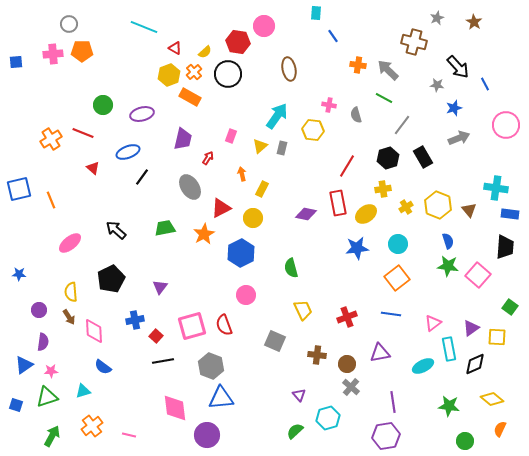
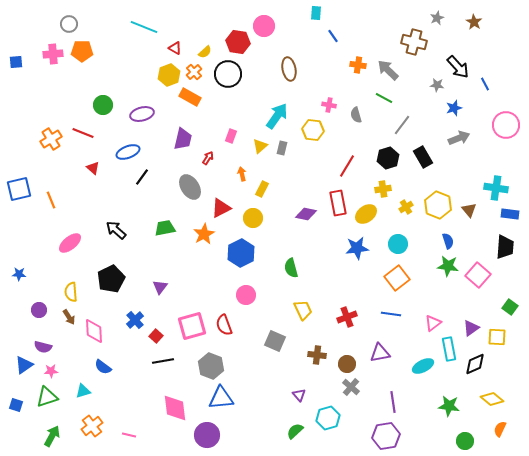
blue cross at (135, 320): rotated 30 degrees counterclockwise
purple semicircle at (43, 342): moved 5 px down; rotated 96 degrees clockwise
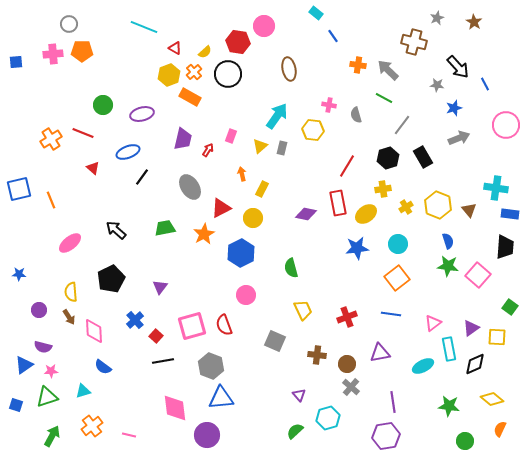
cyan rectangle at (316, 13): rotated 56 degrees counterclockwise
red arrow at (208, 158): moved 8 px up
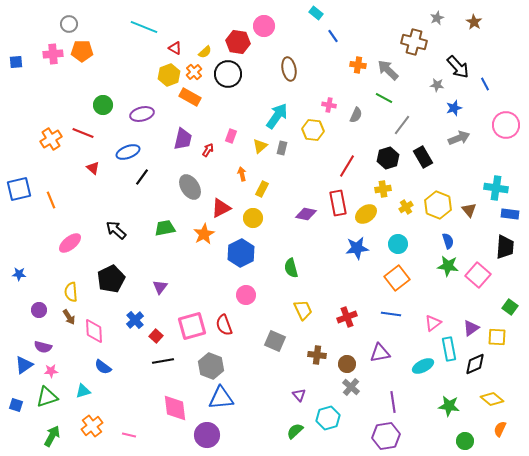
gray semicircle at (356, 115): rotated 140 degrees counterclockwise
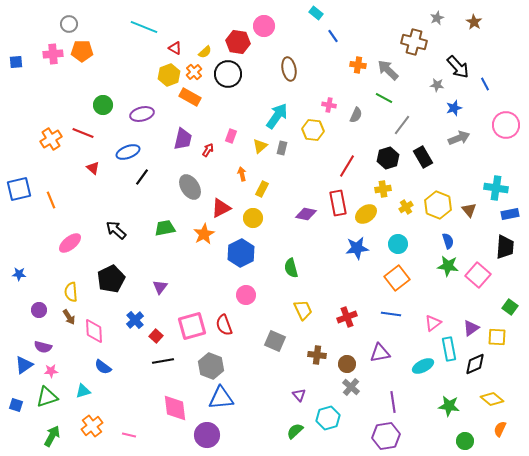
blue rectangle at (510, 214): rotated 18 degrees counterclockwise
